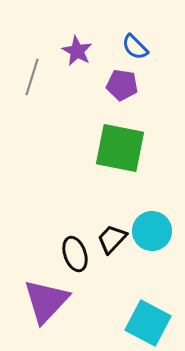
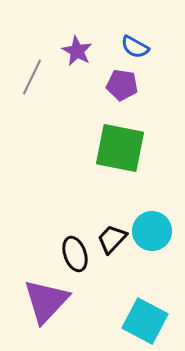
blue semicircle: rotated 16 degrees counterclockwise
gray line: rotated 9 degrees clockwise
cyan square: moved 3 px left, 2 px up
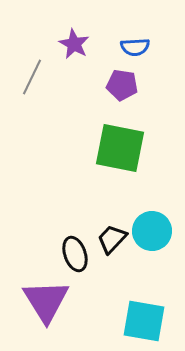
blue semicircle: rotated 32 degrees counterclockwise
purple star: moved 3 px left, 7 px up
purple triangle: rotated 15 degrees counterclockwise
cyan square: moved 1 px left; rotated 18 degrees counterclockwise
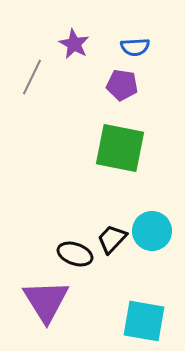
black ellipse: rotated 52 degrees counterclockwise
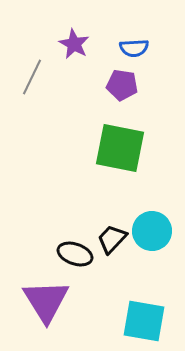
blue semicircle: moved 1 px left, 1 px down
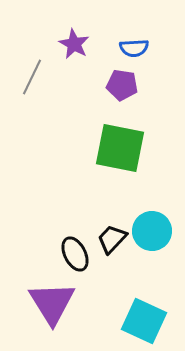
black ellipse: rotated 44 degrees clockwise
purple triangle: moved 6 px right, 2 px down
cyan square: rotated 15 degrees clockwise
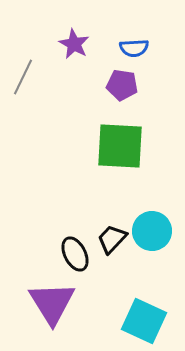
gray line: moved 9 px left
green square: moved 2 px up; rotated 8 degrees counterclockwise
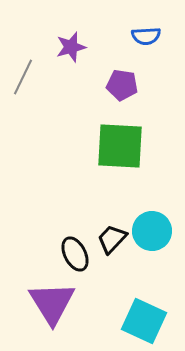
purple star: moved 3 px left, 3 px down; rotated 28 degrees clockwise
blue semicircle: moved 12 px right, 12 px up
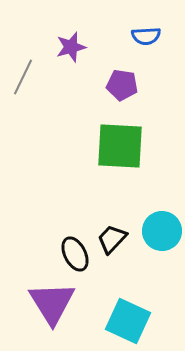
cyan circle: moved 10 px right
cyan square: moved 16 px left
